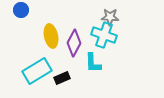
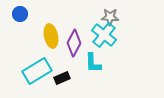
blue circle: moved 1 px left, 4 px down
cyan cross: rotated 20 degrees clockwise
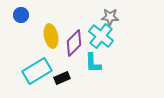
blue circle: moved 1 px right, 1 px down
cyan cross: moved 3 px left, 1 px down
purple diamond: rotated 16 degrees clockwise
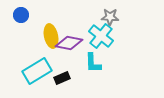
purple diamond: moved 5 px left; rotated 56 degrees clockwise
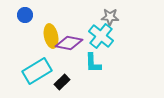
blue circle: moved 4 px right
black rectangle: moved 4 px down; rotated 21 degrees counterclockwise
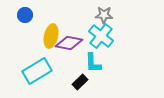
gray star: moved 6 px left, 2 px up
yellow ellipse: rotated 25 degrees clockwise
black rectangle: moved 18 px right
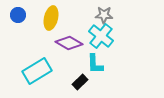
blue circle: moved 7 px left
yellow ellipse: moved 18 px up
purple diamond: rotated 20 degrees clockwise
cyan L-shape: moved 2 px right, 1 px down
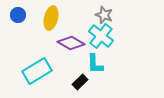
gray star: rotated 18 degrees clockwise
purple diamond: moved 2 px right
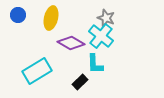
gray star: moved 2 px right, 3 px down
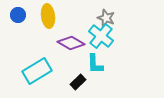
yellow ellipse: moved 3 px left, 2 px up; rotated 20 degrees counterclockwise
black rectangle: moved 2 px left
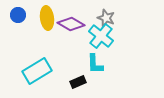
yellow ellipse: moved 1 px left, 2 px down
purple diamond: moved 19 px up
black rectangle: rotated 21 degrees clockwise
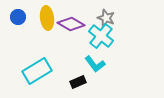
blue circle: moved 2 px down
cyan L-shape: rotated 35 degrees counterclockwise
